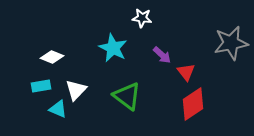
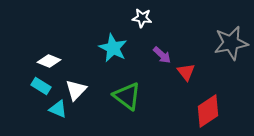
white diamond: moved 3 px left, 4 px down
cyan rectangle: rotated 42 degrees clockwise
red diamond: moved 15 px right, 7 px down
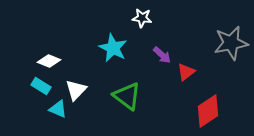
red triangle: rotated 30 degrees clockwise
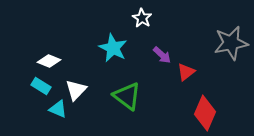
white star: rotated 24 degrees clockwise
red diamond: moved 3 px left, 2 px down; rotated 32 degrees counterclockwise
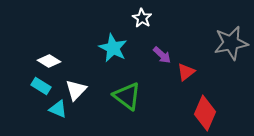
white diamond: rotated 10 degrees clockwise
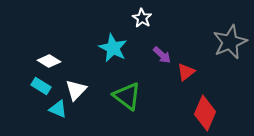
gray star: moved 1 px left, 1 px up; rotated 12 degrees counterclockwise
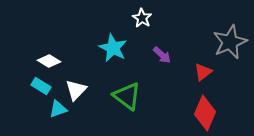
red triangle: moved 17 px right
cyan triangle: rotated 42 degrees counterclockwise
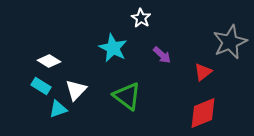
white star: moved 1 px left
red diamond: moved 2 px left; rotated 44 degrees clockwise
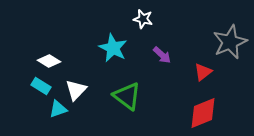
white star: moved 2 px right, 1 px down; rotated 18 degrees counterclockwise
